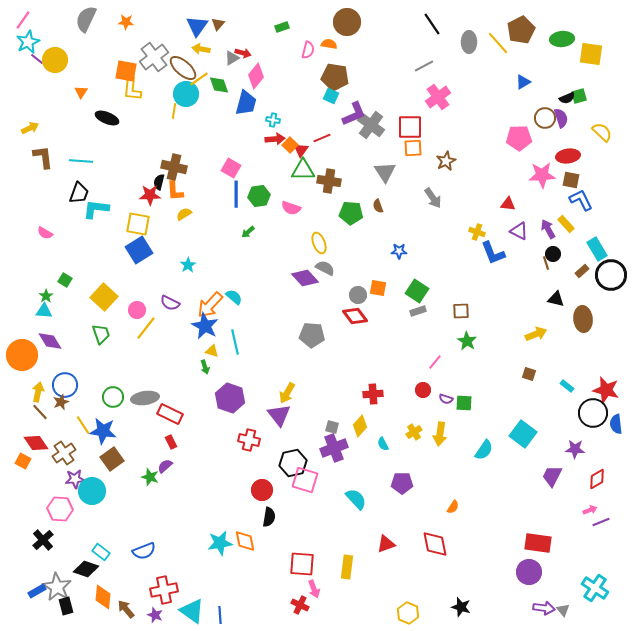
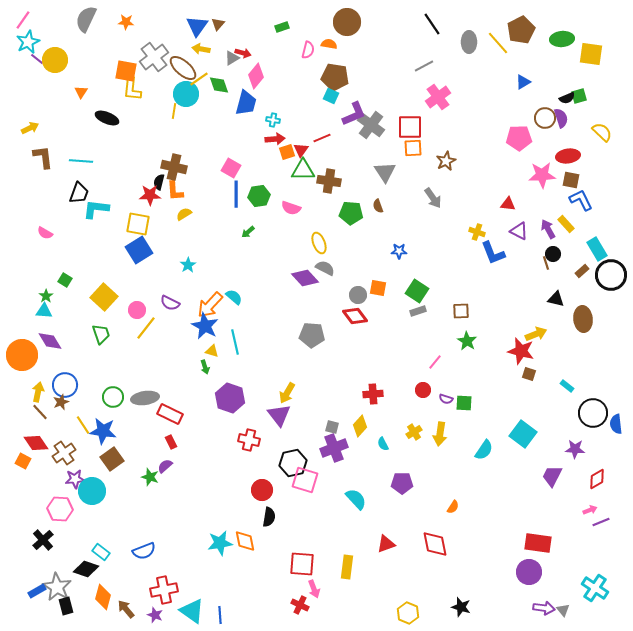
orange square at (290, 145): moved 3 px left, 7 px down; rotated 28 degrees clockwise
red star at (606, 390): moved 85 px left, 39 px up
orange diamond at (103, 597): rotated 10 degrees clockwise
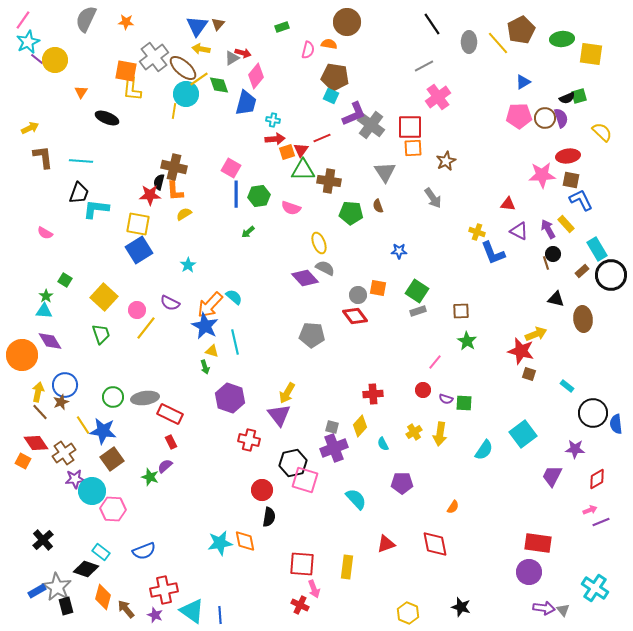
pink pentagon at (519, 138): moved 22 px up
cyan square at (523, 434): rotated 16 degrees clockwise
pink hexagon at (60, 509): moved 53 px right
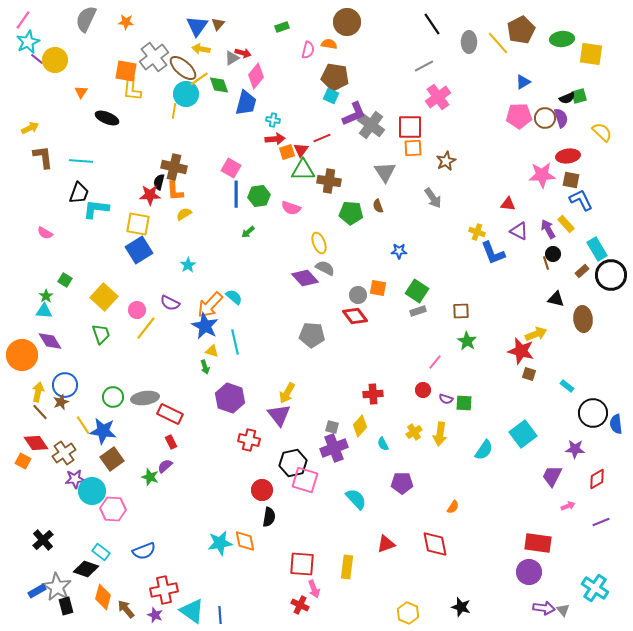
pink arrow at (590, 510): moved 22 px left, 4 px up
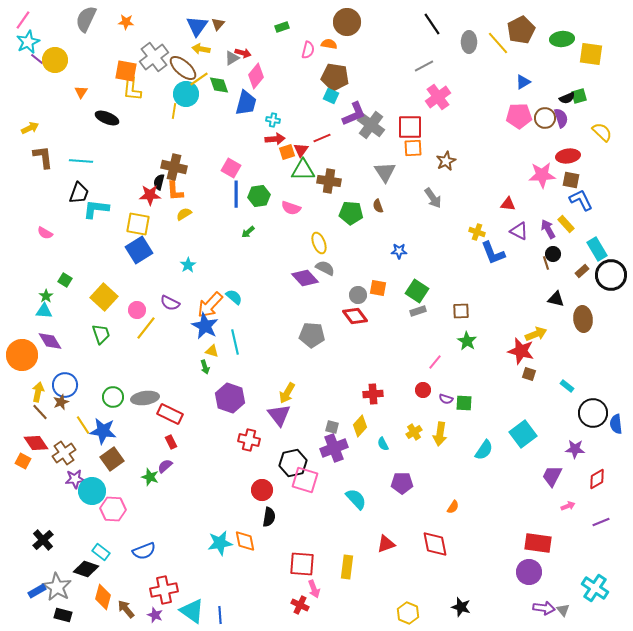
black rectangle at (66, 606): moved 3 px left, 9 px down; rotated 60 degrees counterclockwise
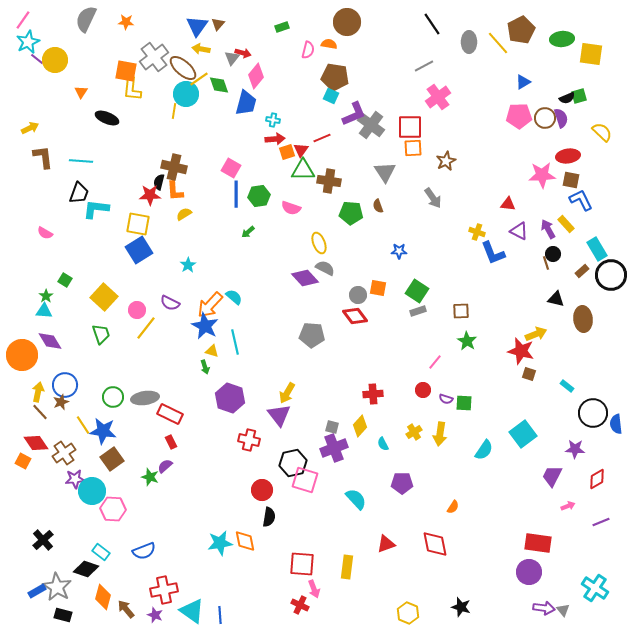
gray triangle at (232, 58): rotated 21 degrees counterclockwise
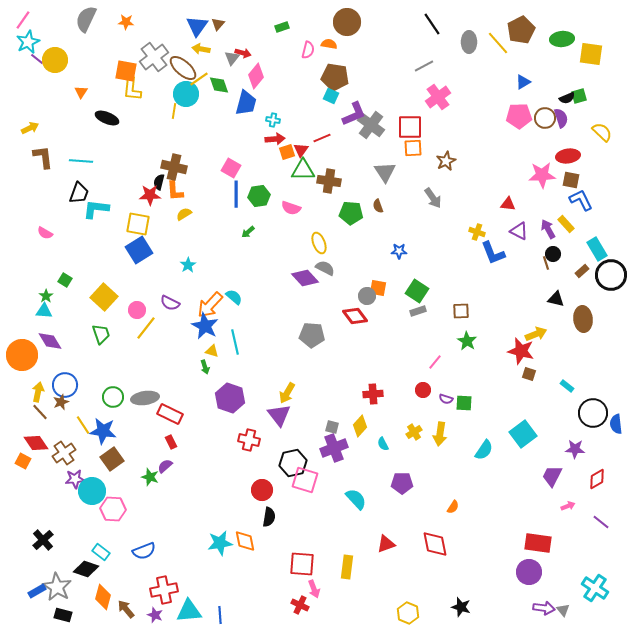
gray circle at (358, 295): moved 9 px right, 1 px down
purple line at (601, 522): rotated 60 degrees clockwise
cyan triangle at (192, 611): moved 3 px left; rotated 40 degrees counterclockwise
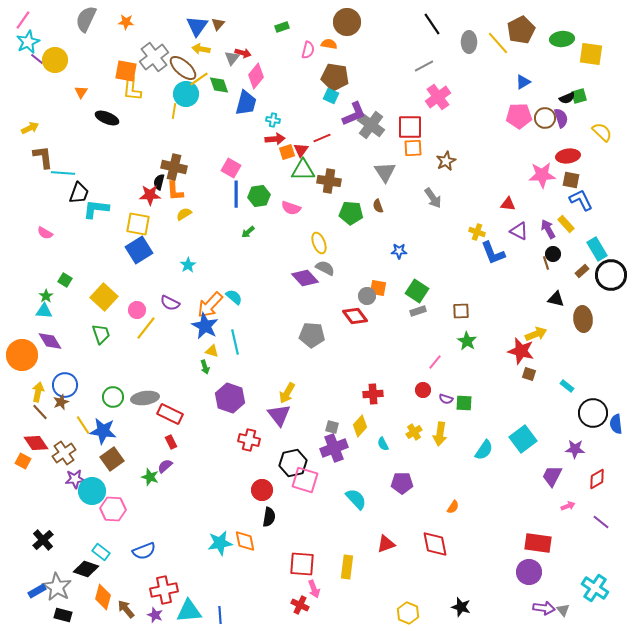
cyan line at (81, 161): moved 18 px left, 12 px down
cyan square at (523, 434): moved 5 px down
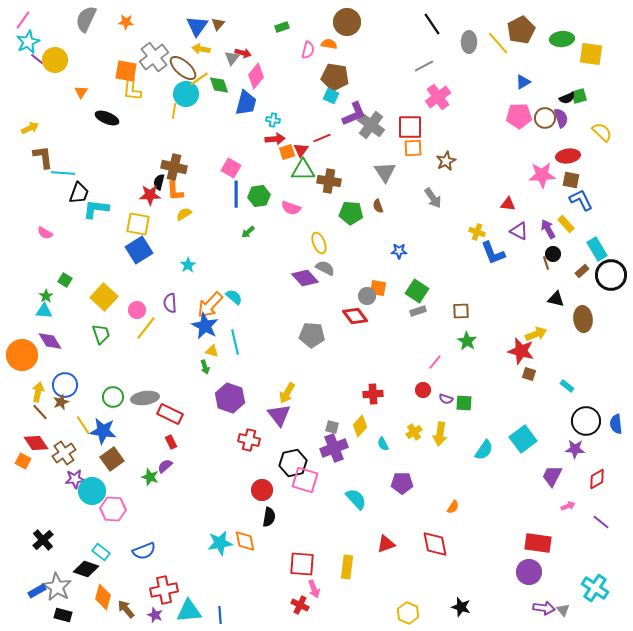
purple semicircle at (170, 303): rotated 60 degrees clockwise
black circle at (593, 413): moved 7 px left, 8 px down
